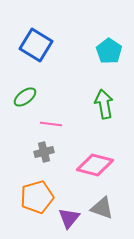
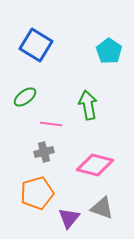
green arrow: moved 16 px left, 1 px down
orange pentagon: moved 4 px up
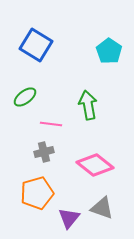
pink diamond: rotated 24 degrees clockwise
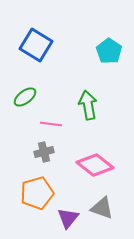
purple triangle: moved 1 px left
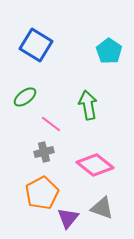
pink line: rotated 30 degrees clockwise
orange pentagon: moved 5 px right; rotated 12 degrees counterclockwise
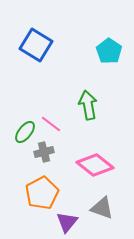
green ellipse: moved 35 px down; rotated 15 degrees counterclockwise
purple triangle: moved 1 px left, 4 px down
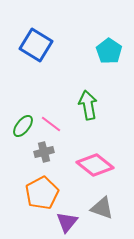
green ellipse: moved 2 px left, 6 px up
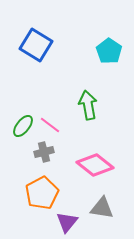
pink line: moved 1 px left, 1 px down
gray triangle: rotated 10 degrees counterclockwise
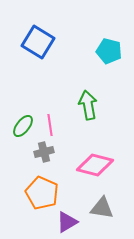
blue square: moved 2 px right, 3 px up
cyan pentagon: rotated 20 degrees counterclockwise
pink line: rotated 45 degrees clockwise
pink diamond: rotated 24 degrees counterclockwise
orange pentagon: rotated 20 degrees counterclockwise
purple triangle: rotated 20 degrees clockwise
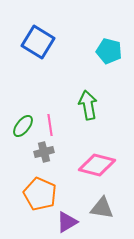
pink diamond: moved 2 px right
orange pentagon: moved 2 px left, 1 px down
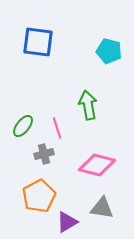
blue square: rotated 24 degrees counterclockwise
pink line: moved 7 px right, 3 px down; rotated 10 degrees counterclockwise
gray cross: moved 2 px down
orange pentagon: moved 1 px left, 2 px down; rotated 20 degrees clockwise
